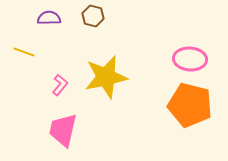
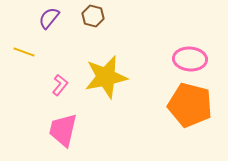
purple semicircle: rotated 50 degrees counterclockwise
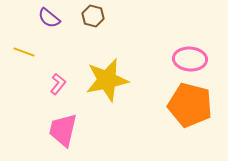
purple semicircle: rotated 90 degrees counterclockwise
yellow star: moved 1 px right, 3 px down
pink L-shape: moved 2 px left, 1 px up
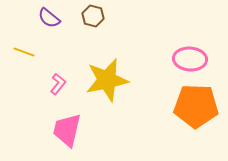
orange pentagon: moved 6 px right, 1 px down; rotated 12 degrees counterclockwise
pink trapezoid: moved 4 px right
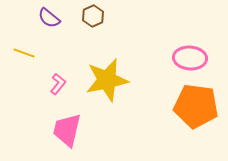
brown hexagon: rotated 20 degrees clockwise
yellow line: moved 1 px down
pink ellipse: moved 1 px up
orange pentagon: rotated 6 degrees clockwise
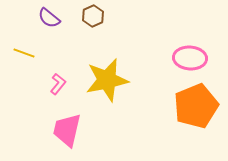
orange pentagon: rotated 30 degrees counterclockwise
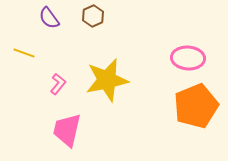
purple semicircle: rotated 15 degrees clockwise
pink ellipse: moved 2 px left
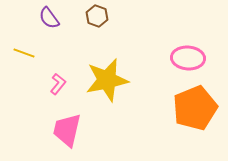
brown hexagon: moved 4 px right; rotated 15 degrees counterclockwise
orange pentagon: moved 1 px left, 2 px down
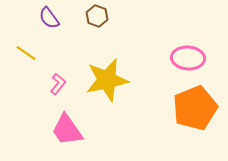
yellow line: moved 2 px right; rotated 15 degrees clockwise
pink trapezoid: rotated 48 degrees counterclockwise
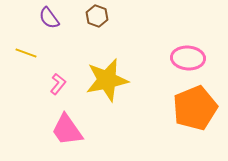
yellow line: rotated 15 degrees counterclockwise
